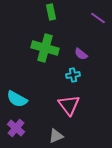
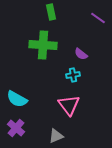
green cross: moved 2 px left, 3 px up; rotated 12 degrees counterclockwise
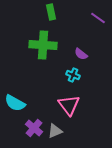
cyan cross: rotated 32 degrees clockwise
cyan semicircle: moved 2 px left, 4 px down
purple cross: moved 18 px right
gray triangle: moved 1 px left, 5 px up
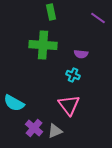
purple semicircle: rotated 32 degrees counterclockwise
cyan semicircle: moved 1 px left
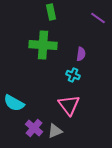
purple semicircle: rotated 88 degrees counterclockwise
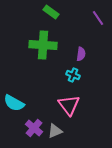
green rectangle: rotated 42 degrees counterclockwise
purple line: rotated 21 degrees clockwise
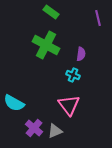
purple line: rotated 21 degrees clockwise
green cross: moved 3 px right; rotated 24 degrees clockwise
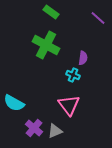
purple line: rotated 35 degrees counterclockwise
purple semicircle: moved 2 px right, 4 px down
